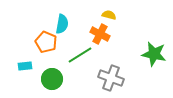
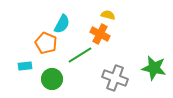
yellow semicircle: moved 1 px left
cyan semicircle: rotated 18 degrees clockwise
orange pentagon: moved 1 px down
green star: moved 14 px down
gray cross: moved 4 px right
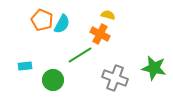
orange pentagon: moved 4 px left, 23 px up
green circle: moved 1 px right, 1 px down
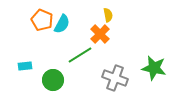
yellow semicircle: rotated 64 degrees clockwise
orange cross: rotated 18 degrees clockwise
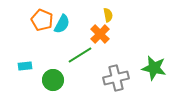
gray cross: moved 1 px right; rotated 35 degrees counterclockwise
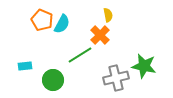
orange cross: moved 1 px down
green star: moved 10 px left, 2 px up
